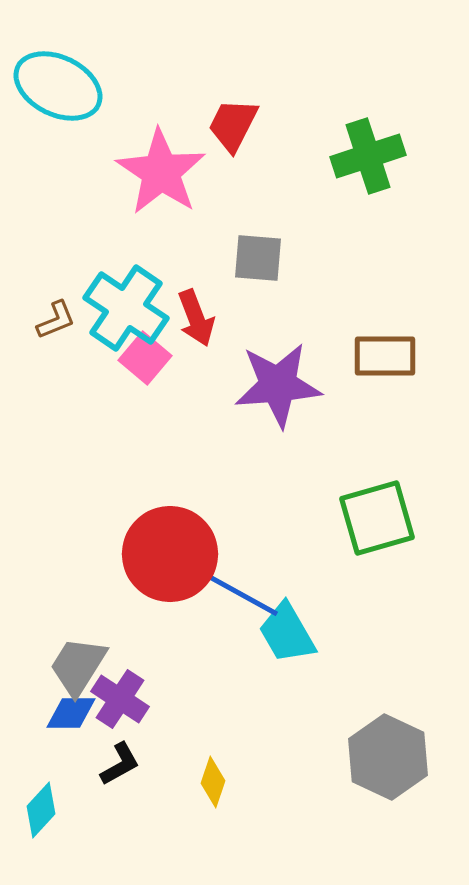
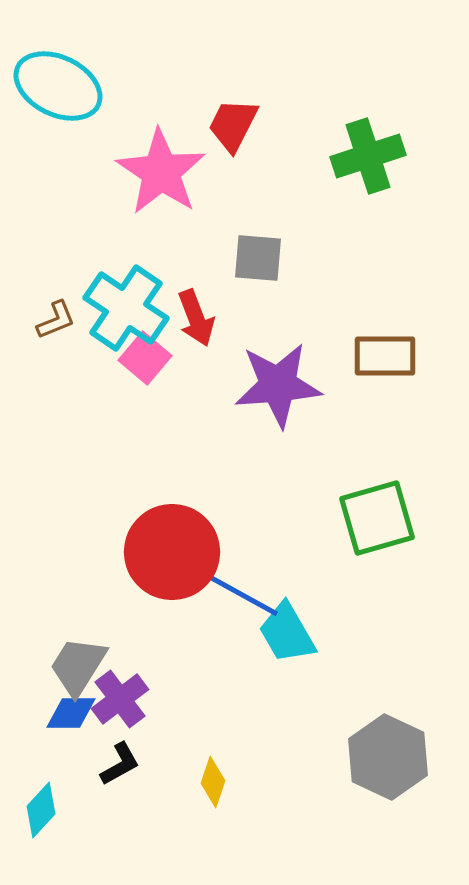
red circle: moved 2 px right, 2 px up
purple cross: rotated 20 degrees clockwise
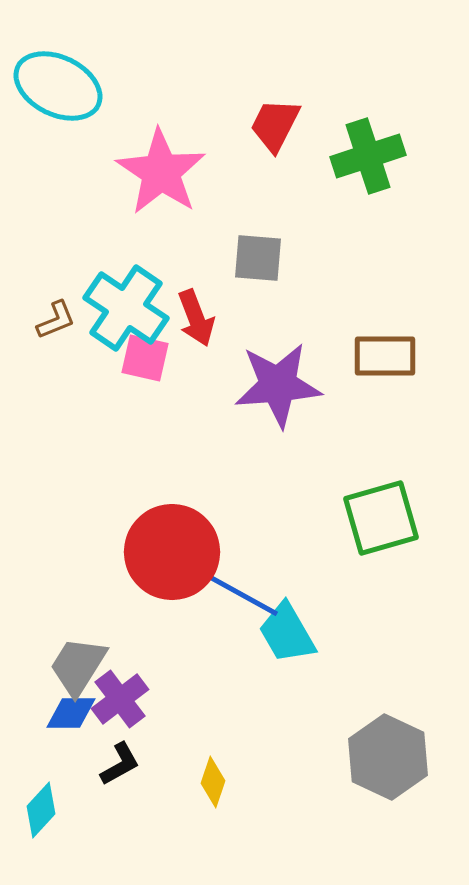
red trapezoid: moved 42 px right
pink square: rotated 27 degrees counterclockwise
green square: moved 4 px right
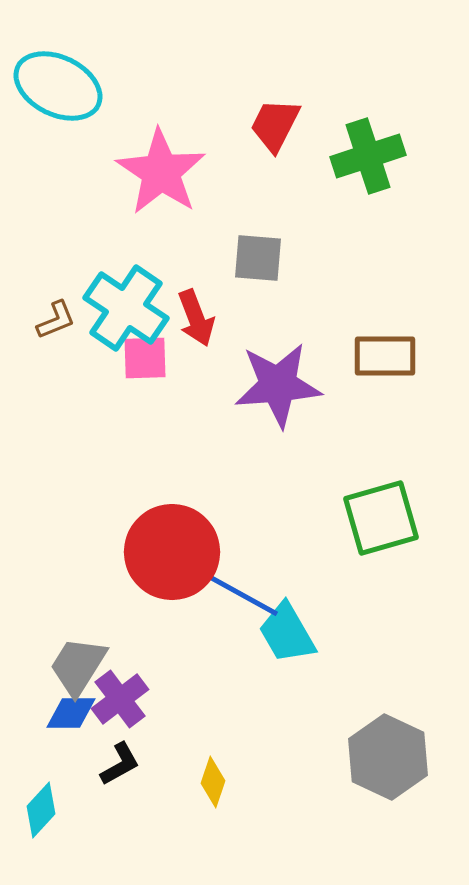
pink square: rotated 15 degrees counterclockwise
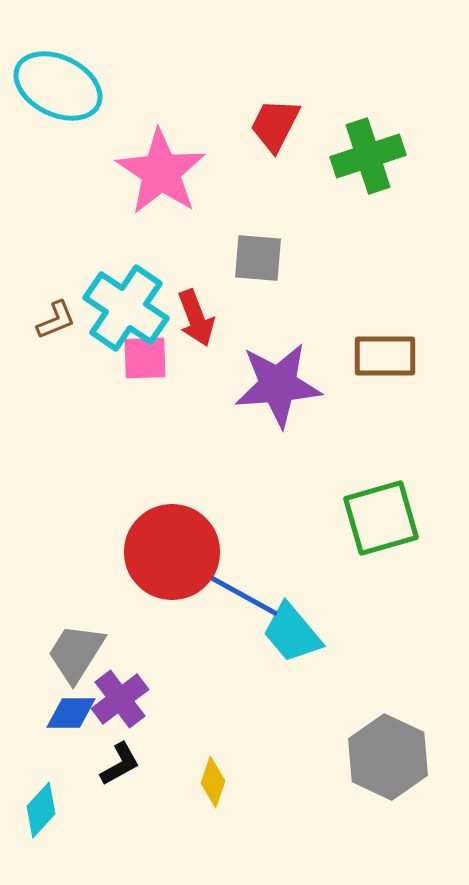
cyan trapezoid: moved 5 px right; rotated 10 degrees counterclockwise
gray trapezoid: moved 2 px left, 13 px up
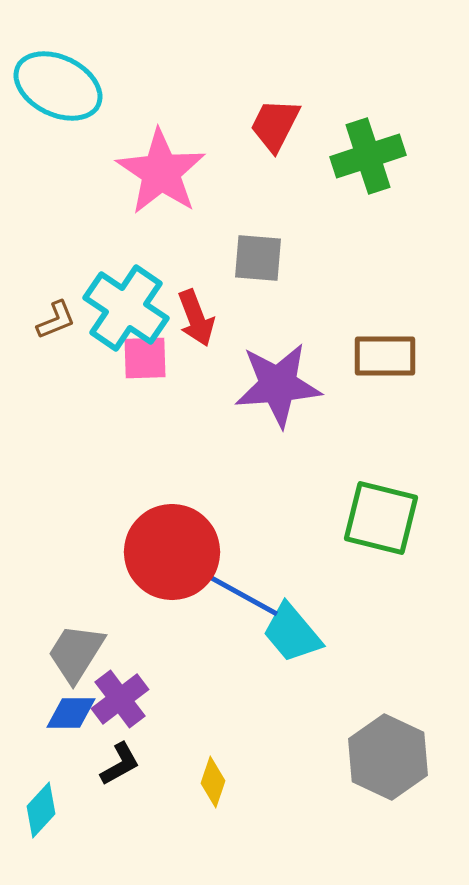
green square: rotated 30 degrees clockwise
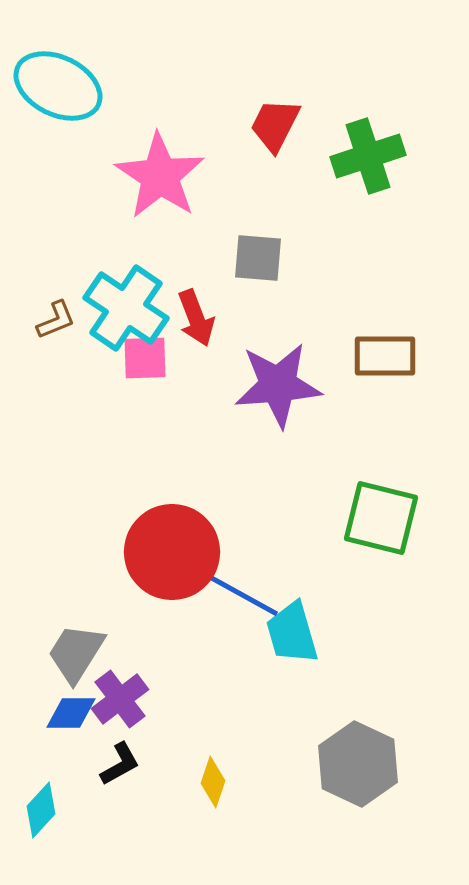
pink star: moved 1 px left, 4 px down
cyan trapezoid: rotated 24 degrees clockwise
gray hexagon: moved 30 px left, 7 px down
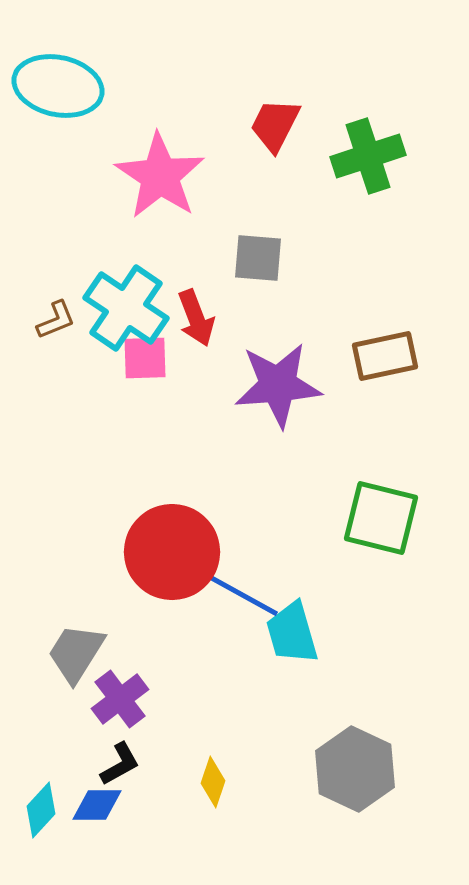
cyan ellipse: rotated 14 degrees counterclockwise
brown rectangle: rotated 12 degrees counterclockwise
blue diamond: moved 26 px right, 92 px down
gray hexagon: moved 3 px left, 5 px down
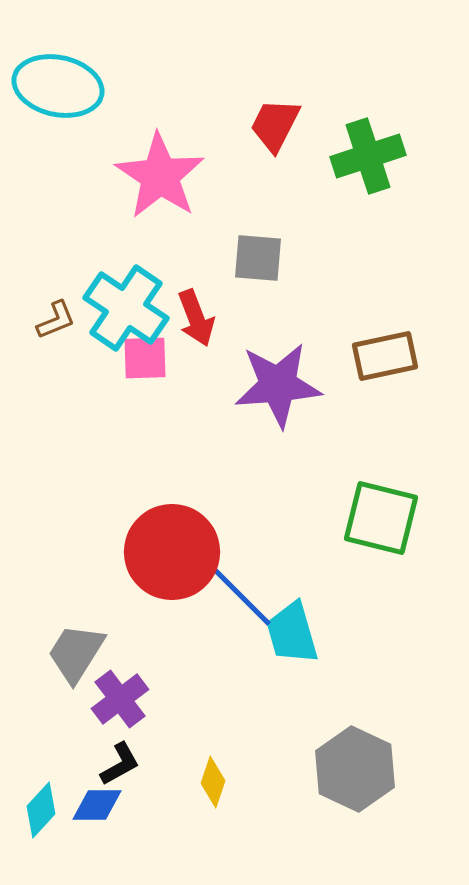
blue line: rotated 16 degrees clockwise
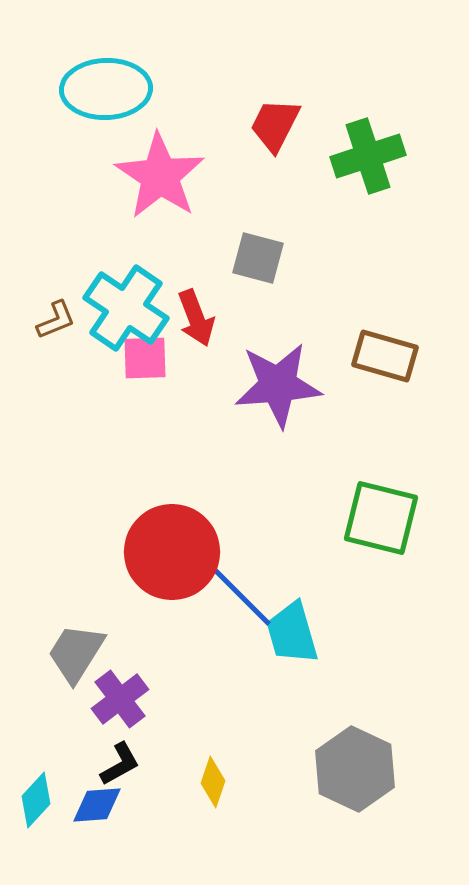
cyan ellipse: moved 48 px right, 3 px down; rotated 14 degrees counterclockwise
gray square: rotated 10 degrees clockwise
brown rectangle: rotated 28 degrees clockwise
blue diamond: rotated 4 degrees counterclockwise
cyan diamond: moved 5 px left, 10 px up
